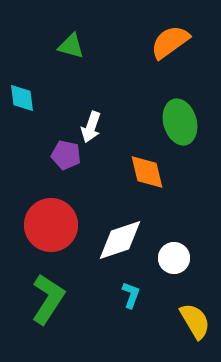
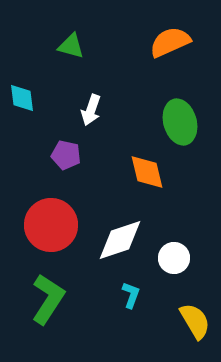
orange semicircle: rotated 12 degrees clockwise
white arrow: moved 17 px up
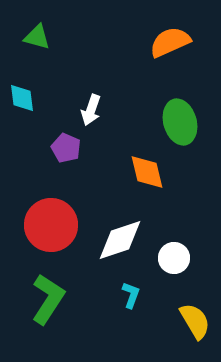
green triangle: moved 34 px left, 9 px up
purple pentagon: moved 7 px up; rotated 12 degrees clockwise
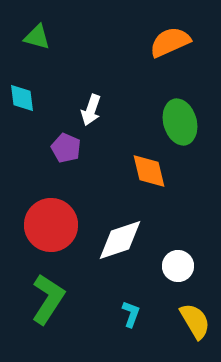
orange diamond: moved 2 px right, 1 px up
white circle: moved 4 px right, 8 px down
cyan L-shape: moved 19 px down
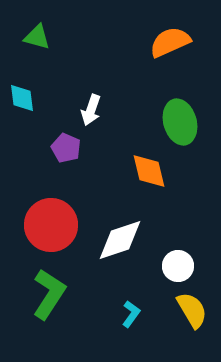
green L-shape: moved 1 px right, 5 px up
cyan L-shape: rotated 16 degrees clockwise
yellow semicircle: moved 3 px left, 11 px up
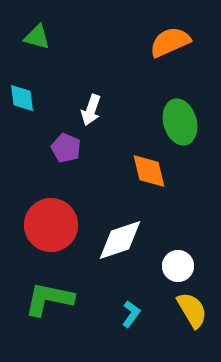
green L-shape: moved 5 px down; rotated 111 degrees counterclockwise
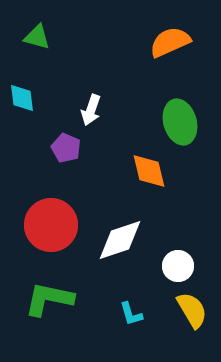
cyan L-shape: rotated 128 degrees clockwise
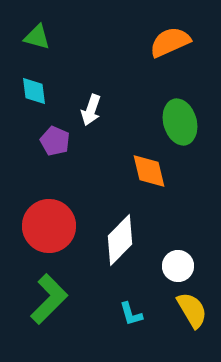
cyan diamond: moved 12 px right, 7 px up
purple pentagon: moved 11 px left, 7 px up
red circle: moved 2 px left, 1 px down
white diamond: rotated 27 degrees counterclockwise
green L-shape: rotated 123 degrees clockwise
